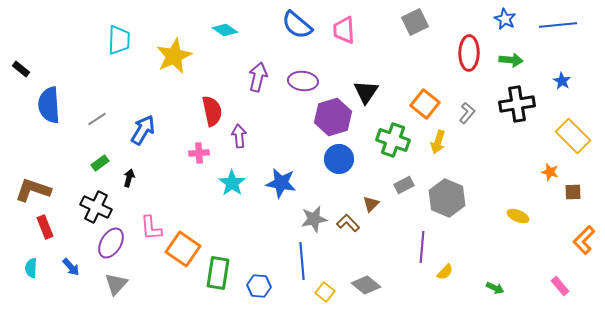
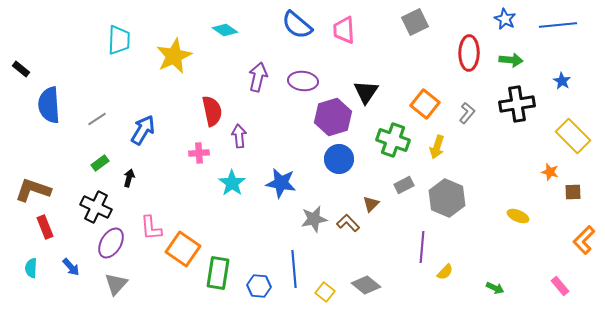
yellow arrow at (438, 142): moved 1 px left, 5 px down
blue line at (302, 261): moved 8 px left, 8 px down
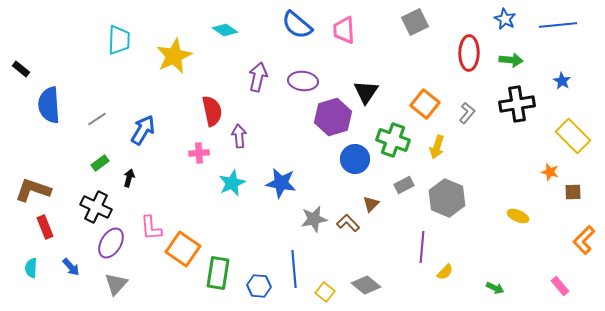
blue circle at (339, 159): moved 16 px right
cyan star at (232, 183): rotated 12 degrees clockwise
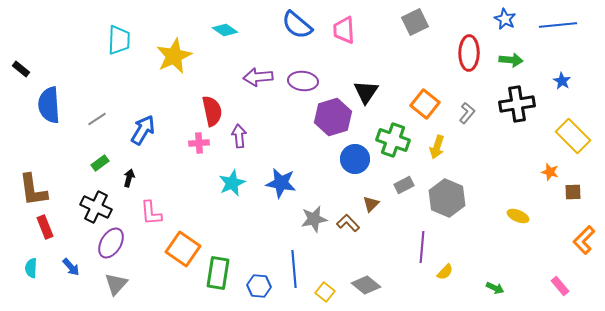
purple arrow at (258, 77): rotated 108 degrees counterclockwise
pink cross at (199, 153): moved 10 px up
brown L-shape at (33, 190): rotated 117 degrees counterclockwise
pink L-shape at (151, 228): moved 15 px up
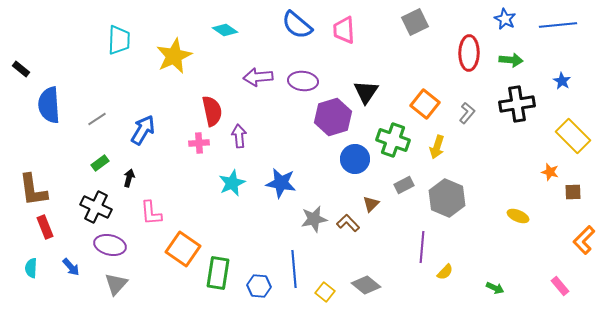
purple ellipse at (111, 243): moved 1 px left, 2 px down; rotated 72 degrees clockwise
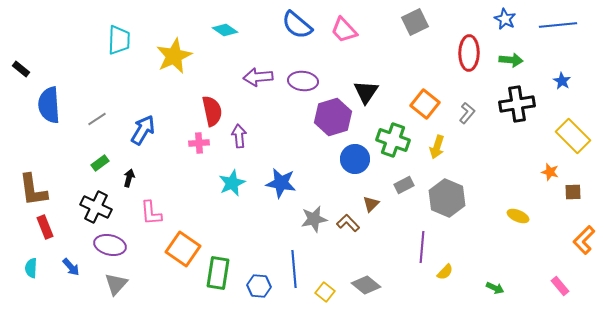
pink trapezoid at (344, 30): rotated 40 degrees counterclockwise
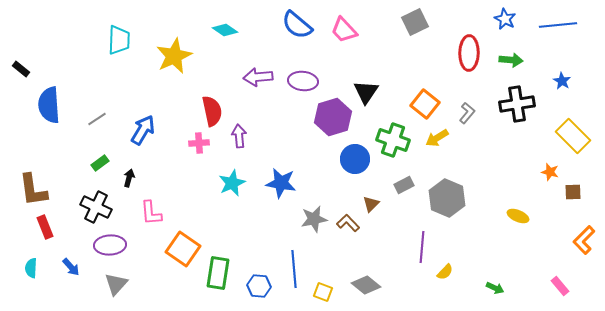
yellow arrow at (437, 147): moved 9 px up; rotated 40 degrees clockwise
purple ellipse at (110, 245): rotated 16 degrees counterclockwise
yellow square at (325, 292): moved 2 px left; rotated 18 degrees counterclockwise
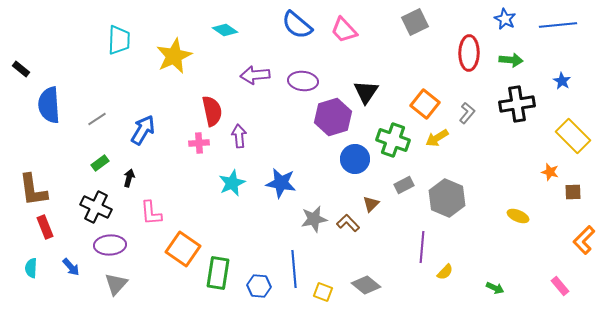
purple arrow at (258, 77): moved 3 px left, 2 px up
